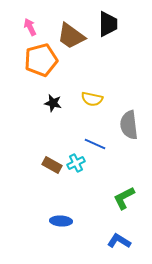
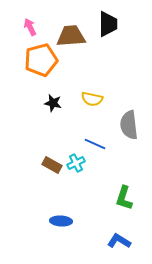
brown trapezoid: rotated 140 degrees clockwise
green L-shape: rotated 45 degrees counterclockwise
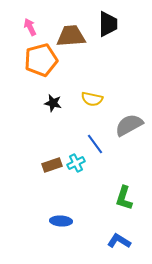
gray semicircle: rotated 68 degrees clockwise
blue line: rotated 30 degrees clockwise
brown rectangle: rotated 48 degrees counterclockwise
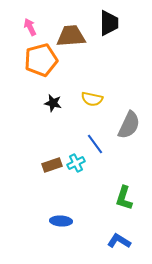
black trapezoid: moved 1 px right, 1 px up
gray semicircle: rotated 144 degrees clockwise
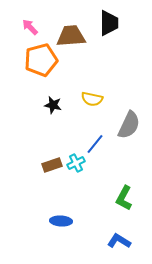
pink arrow: rotated 18 degrees counterclockwise
black star: moved 2 px down
blue line: rotated 75 degrees clockwise
green L-shape: rotated 10 degrees clockwise
